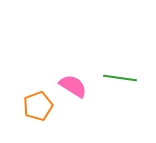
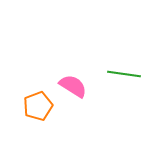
green line: moved 4 px right, 4 px up
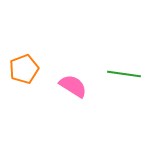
orange pentagon: moved 14 px left, 37 px up
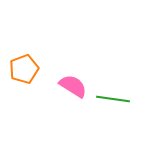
green line: moved 11 px left, 25 px down
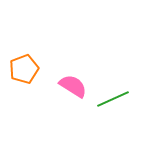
green line: rotated 32 degrees counterclockwise
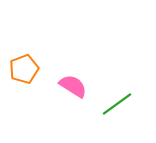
green line: moved 4 px right, 5 px down; rotated 12 degrees counterclockwise
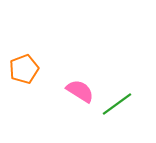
pink semicircle: moved 7 px right, 5 px down
